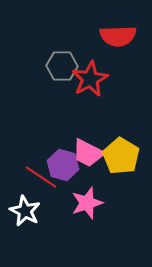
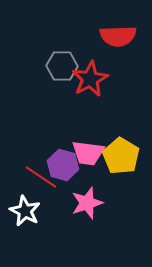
pink trapezoid: rotated 20 degrees counterclockwise
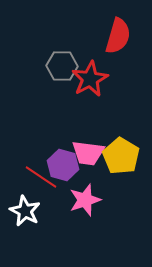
red semicircle: rotated 72 degrees counterclockwise
pink star: moved 2 px left, 3 px up
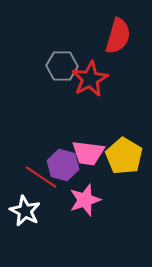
yellow pentagon: moved 3 px right
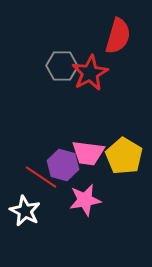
red star: moved 6 px up
pink star: rotated 8 degrees clockwise
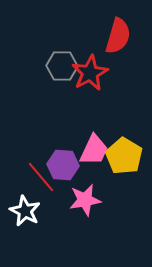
pink trapezoid: moved 6 px right, 3 px up; rotated 72 degrees counterclockwise
purple hexagon: rotated 12 degrees counterclockwise
red line: rotated 16 degrees clockwise
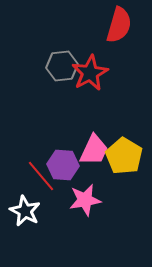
red semicircle: moved 1 px right, 11 px up
gray hexagon: rotated 8 degrees counterclockwise
red line: moved 1 px up
